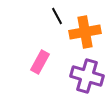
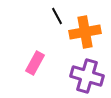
pink rectangle: moved 5 px left, 1 px down
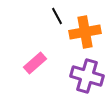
pink rectangle: rotated 20 degrees clockwise
